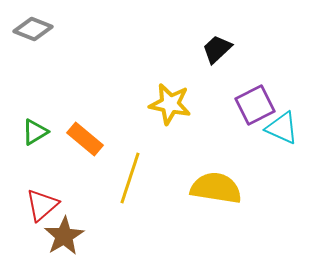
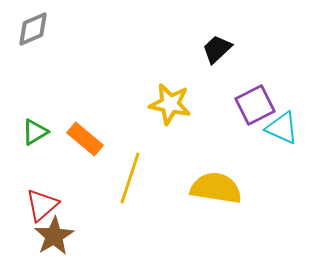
gray diamond: rotated 45 degrees counterclockwise
brown star: moved 10 px left
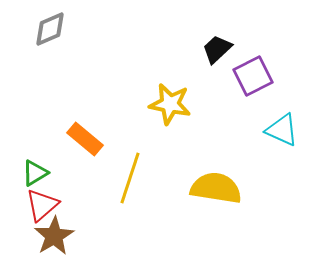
gray diamond: moved 17 px right
purple square: moved 2 px left, 29 px up
cyan triangle: moved 2 px down
green triangle: moved 41 px down
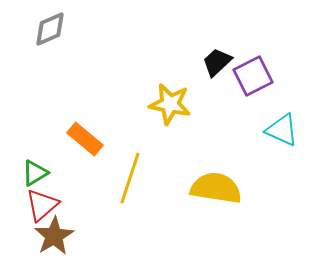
black trapezoid: moved 13 px down
